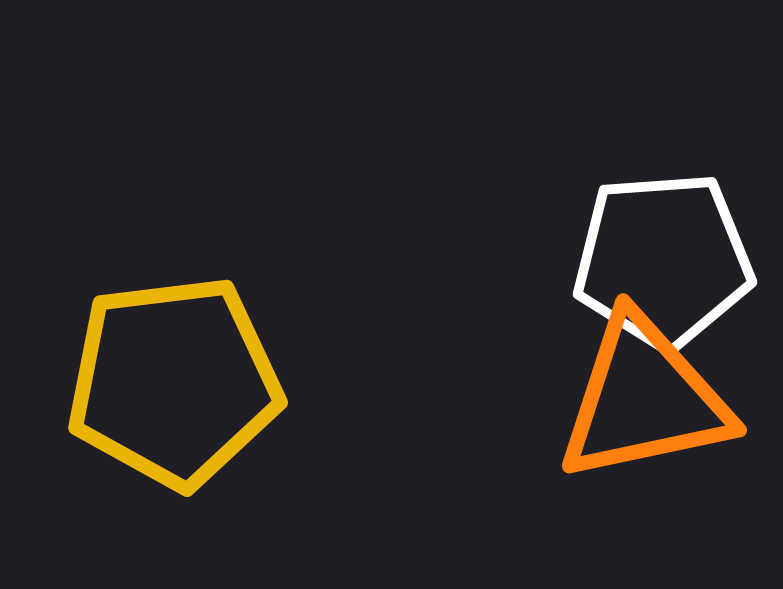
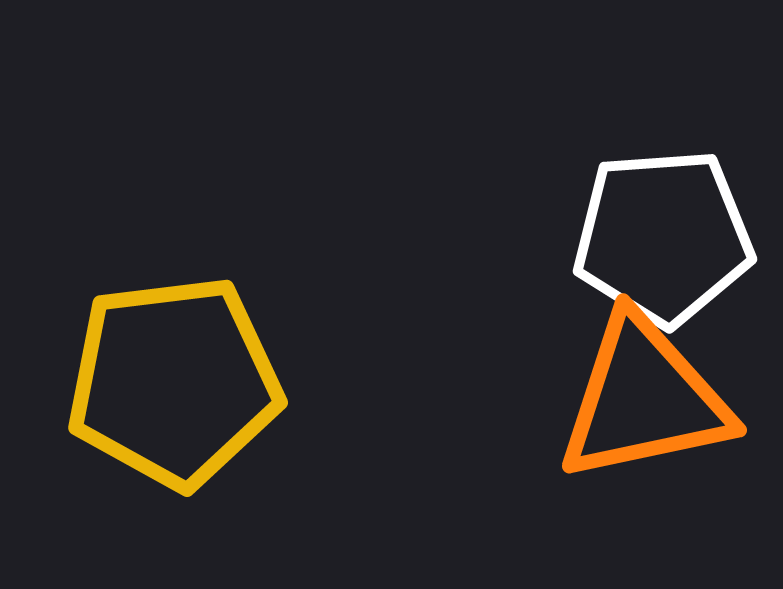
white pentagon: moved 23 px up
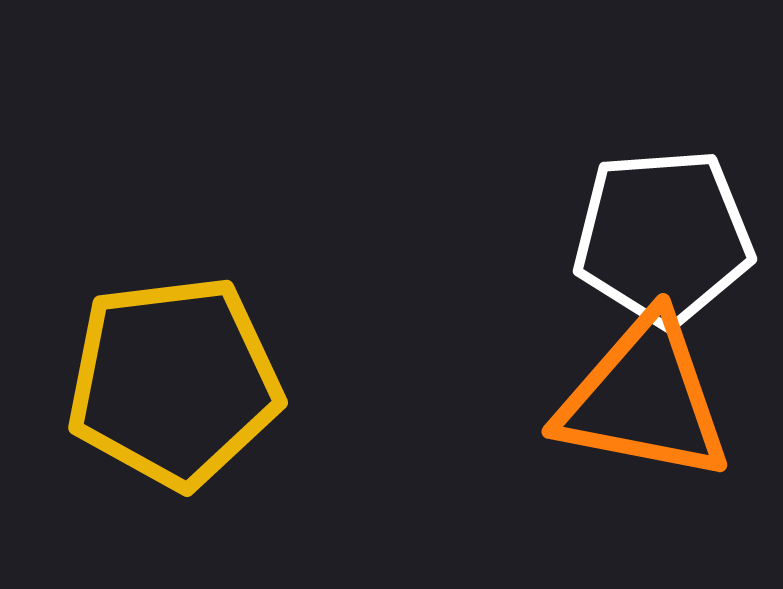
orange triangle: rotated 23 degrees clockwise
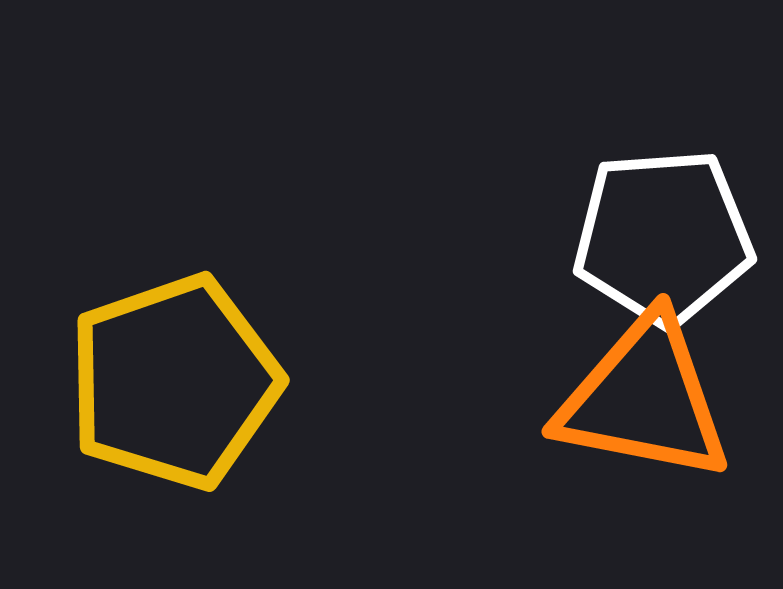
yellow pentagon: rotated 12 degrees counterclockwise
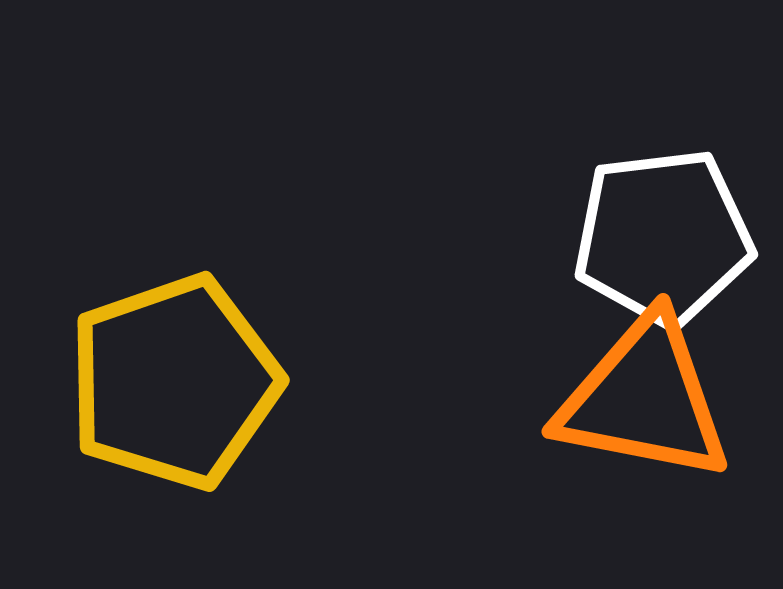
white pentagon: rotated 3 degrees counterclockwise
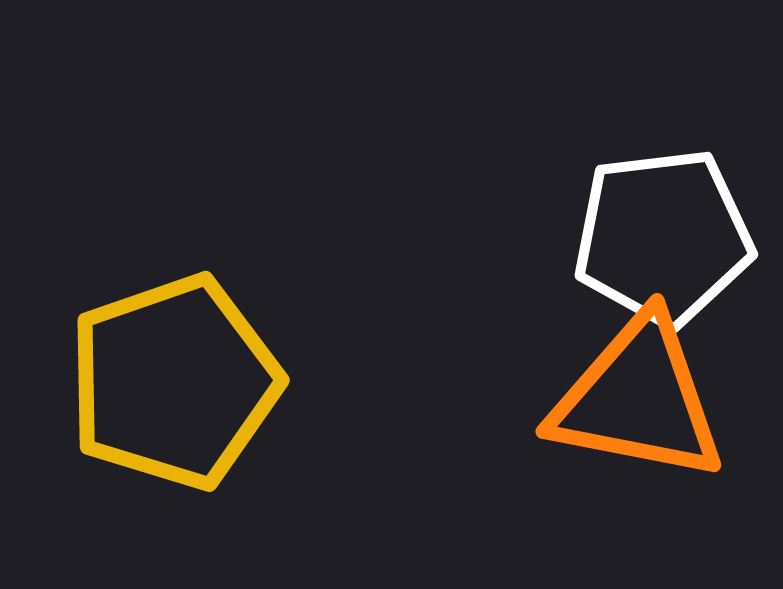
orange triangle: moved 6 px left
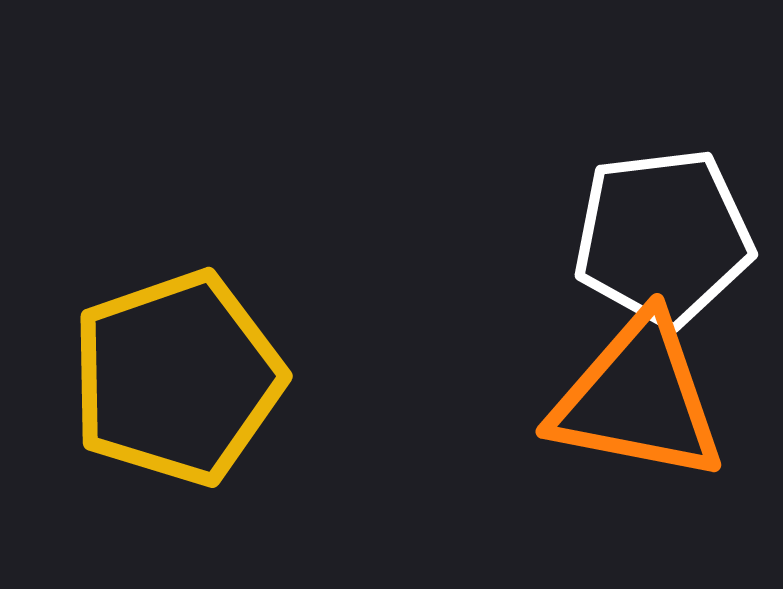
yellow pentagon: moved 3 px right, 4 px up
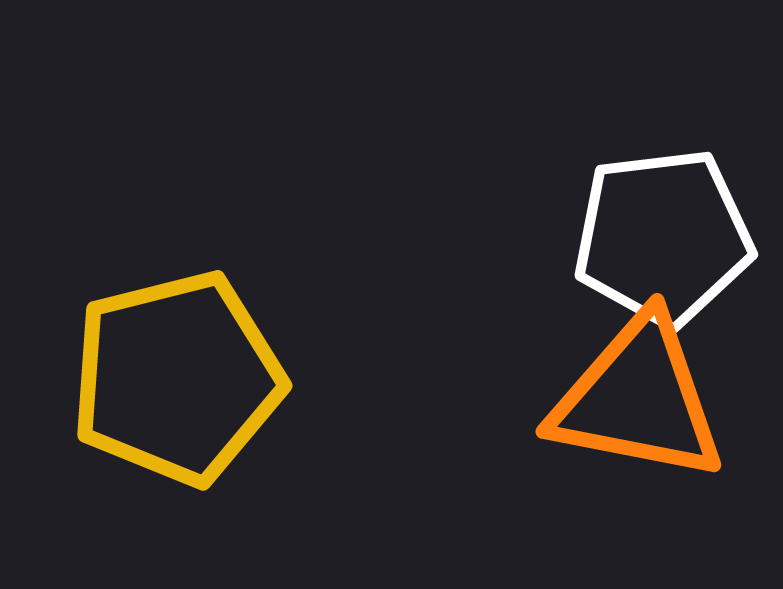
yellow pentagon: rotated 5 degrees clockwise
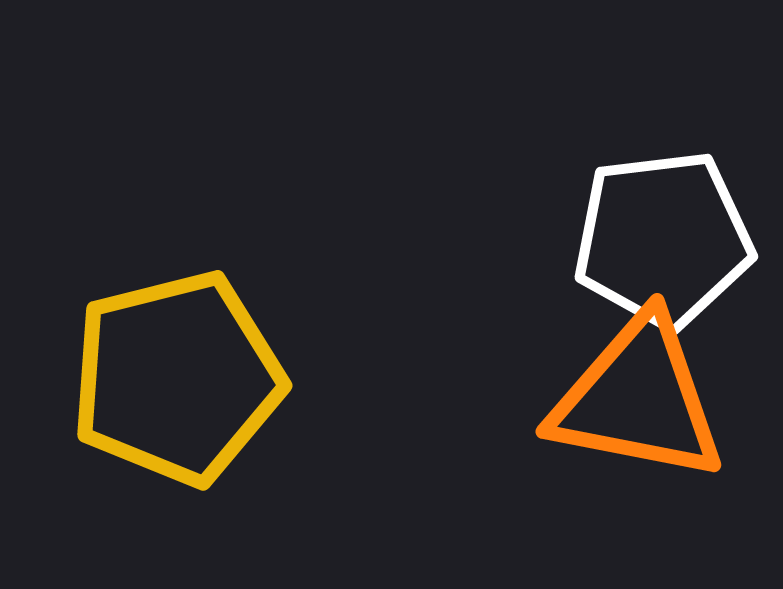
white pentagon: moved 2 px down
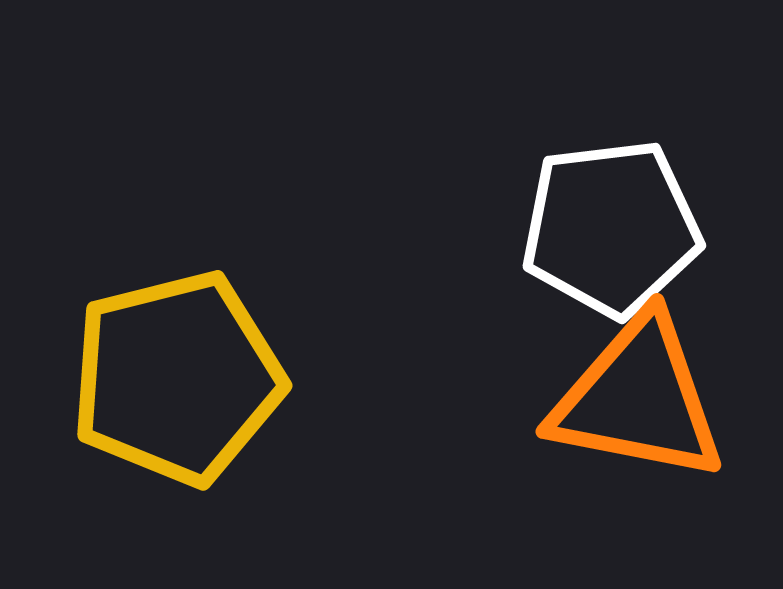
white pentagon: moved 52 px left, 11 px up
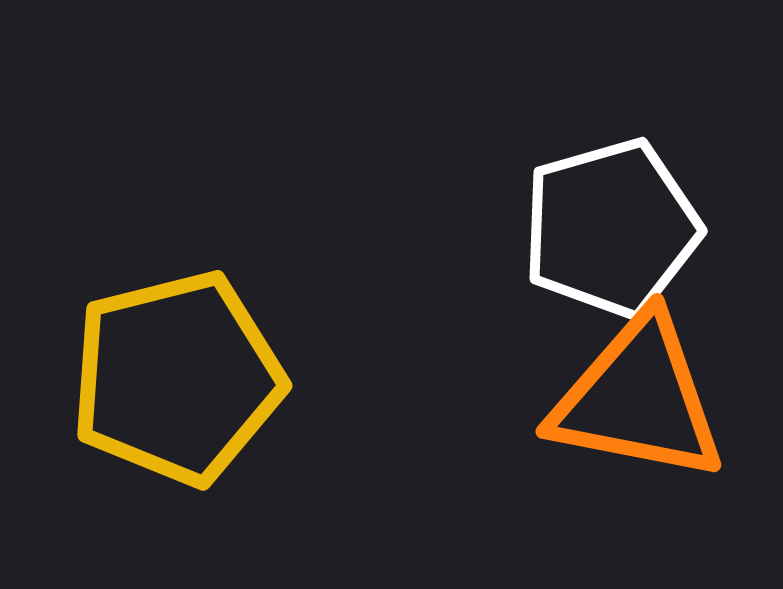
white pentagon: rotated 9 degrees counterclockwise
